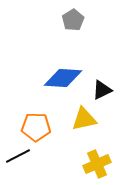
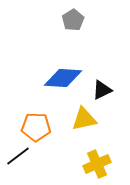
black line: rotated 10 degrees counterclockwise
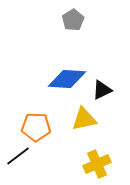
blue diamond: moved 4 px right, 1 px down
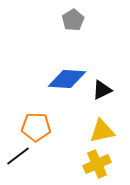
yellow triangle: moved 18 px right, 12 px down
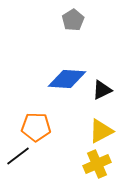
yellow triangle: moved 1 px left; rotated 16 degrees counterclockwise
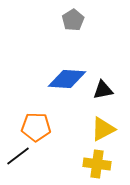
black triangle: moved 1 px right; rotated 15 degrees clockwise
yellow triangle: moved 2 px right, 2 px up
yellow cross: rotated 32 degrees clockwise
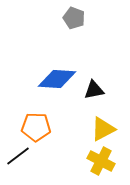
gray pentagon: moved 1 px right, 2 px up; rotated 20 degrees counterclockwise
blue diamond: moved 10 px left
black triangle: moved 9 px left
yellow cross: moved 4 px right, 3 px up; rotated 20 degrees clockwise
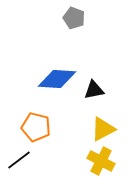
orange pentagon: rotated 12 degrees clockwise
black line: moved 1 px right, 4 px down
